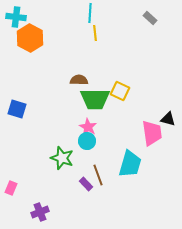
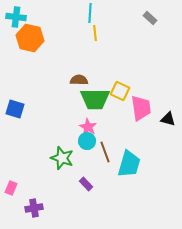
orange hexagon: rotated 16 degrees counterclockwise
blue square: moved 2 px left
pink trapezoid: moved 11 px left, 25 px up
cyan trapezoid: moved 1 px left
brown line: moved 7 px right, 23 px up
purple cross: moved 6 px left, 4 px up; rotated 12 degrees clockwise
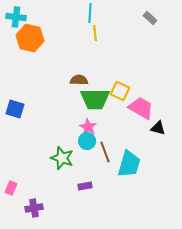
pink trapezoid: rotated 52 degrees counterclockwise
black triangle: moved 10 px left, 9 px down
purple rectangle: moved 1 px left, 2 px down; rotated 56 degrees counterclockwise
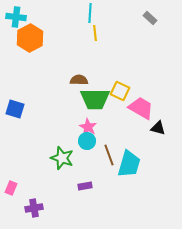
orange hexagon: rotated 20 degrees clockwise
brown line: moved 4 px right, 3 px down
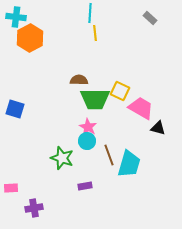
pink rectangle: rotated 64 degrees clockwise
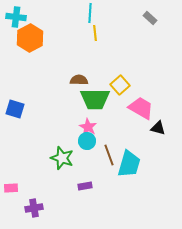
yellow square: moved 6 px up; rotated 24 degrees clockwise
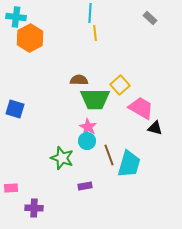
black triangle: moved 3 px left
purple cross: rotated 12 degrees clockwise
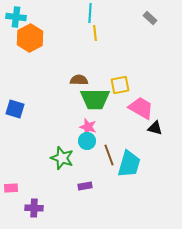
yellow square: rotated 30 degrees clockwise
pink star: rotated 12 degrees counterclockwise
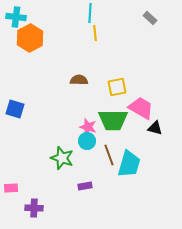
yellow square: moved 3 px left, 2 px down
green trapezoid: moved 18 px right, 21 px down
